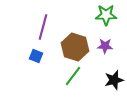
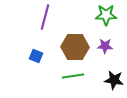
purple line: moved 2 px right, 10 px up
brown hexagon: rotated 16 degrees counterclockwise
green line: rotated 45 degrees clockwise
black star: rotated 24 degrees clockwise
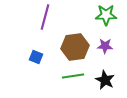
brown hexagon: rotated 8 degrees counterclockwise
blue square: moved 1 px down
black star: moved 9 px left; rotated 18 degrees clockwise
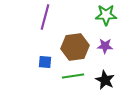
blue square: moved 9 px right, 5 px down; rotated 16 degrees counterclockwise
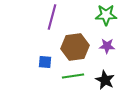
purple line: moved 7 px right
purple star: moved 2 px right
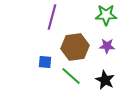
green line: moved 2 px left; rotated 50 degrees clockwise
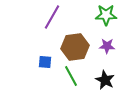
purple line: rotated 15 degrees clockwise
green line: rotated 20 degrees clockwise
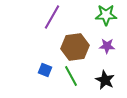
blue square: moved 8 px down; rotated 16 degrees clockwise
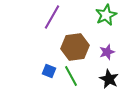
green star: rotated 25 degrees counterclockwise
purple star: moved 6 px down; rotated 21 degrees counterclockwise
blue square: moved 4 px right, 1 px down
black star: moved 4 px right, 1 px up
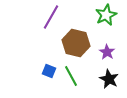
purple line: moved 1 px left
brown hexagon: moved 1 px right, 4 px up; rotated 20 degrees clockwise
purple star: rotated 21 degrees counterclockwise
